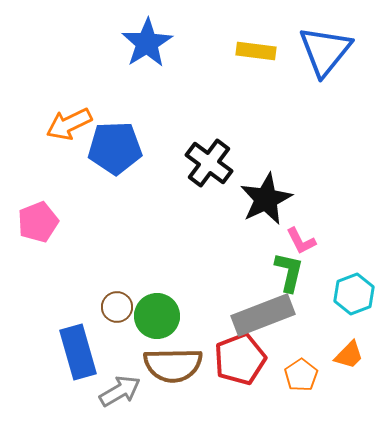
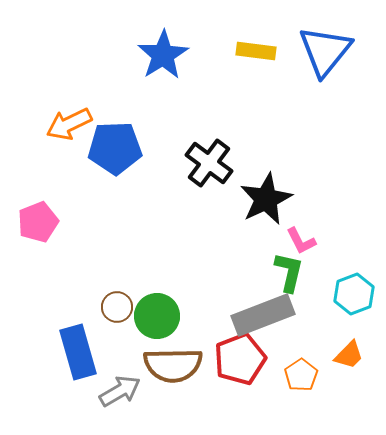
blue star: moved 16 px right, 12 px down
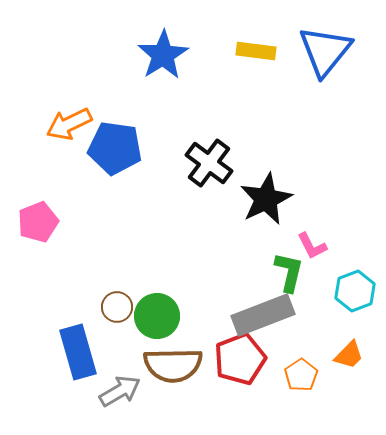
blue pentagon: rotated 10 degrees clockwise
pink L-shape: moved 11 px right, 5 px down
cyan hexagon: moved 1 px right, 3 px up
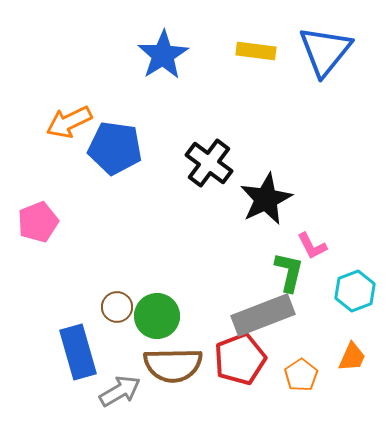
orange arrow: moved 2 px up
orange trapezoid: moved 3 px right, 2 px down; rotated 20 degrees counterclockwise
